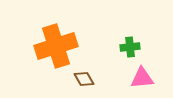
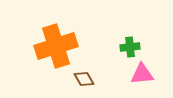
pink triangle: moved 4 px up
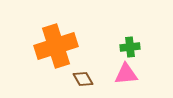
pink triangle: moved 16 px left
brown diamond: moved 1 px left
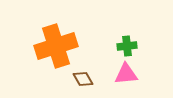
green cross: moved 3 px left, 1 px up
